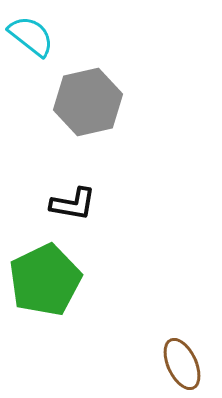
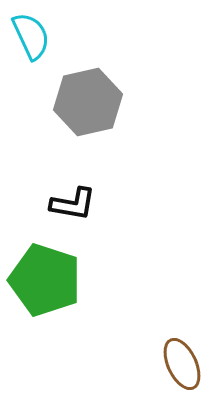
cyan semicircle: rotated 27 degrees clockwise
green pentagon: rotated 28 degrees counterclockwise
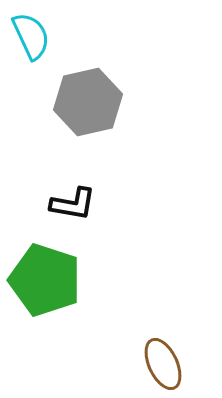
brown ellipse: moved 19 px left
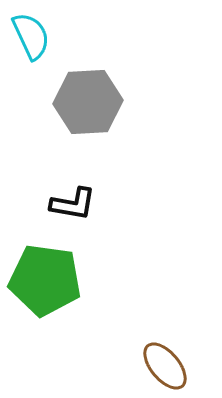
gray hexagon: rotated 10 degrees clockwise
green pentagon: rotated 10 degrees counterclockwise
brown ellipse: moved 2 px right, 2 px down; rotated 15 degrees counterclockwise
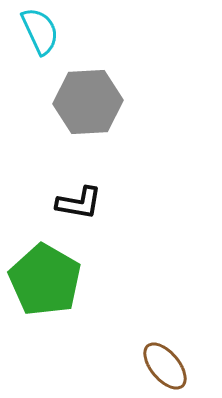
cyan semicircle: moved 9 px right, 5 px up
black L-shape: moved 6 px right, 1 px up
green pentagon: rotated 22 degrees clockwise
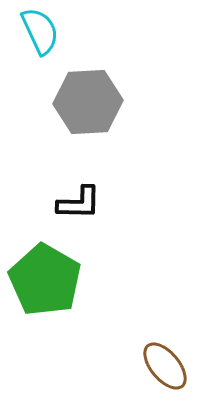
black L-shape: rotated 9 degrees counterclockwise
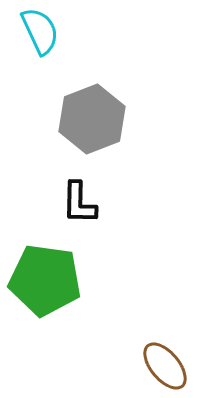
gray hexagon: moved 4 px right, 17 px down; rotated 18 degrees counterclockwise
black L-shape: rotated 90 degrees clockwise
green pentagon: rotated 22 degrees counterclockwise
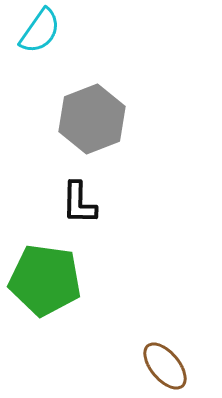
cyan semicircle: rotated 60 degrees clockwise
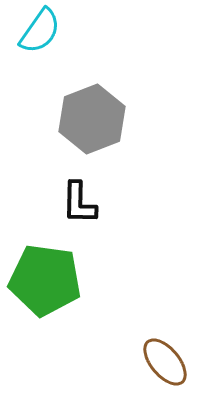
brown ellipse: moved 4 px up
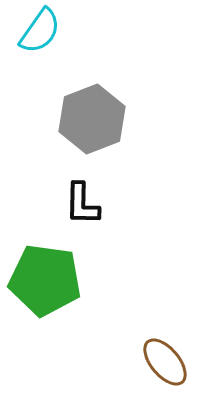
black L-shape: moved 3 px right, 1 px down
